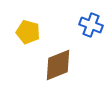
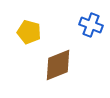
yellow pentagon: moved 1 px right
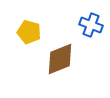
brown diamond: moved 2 px right, 6 px up
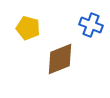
yellow pentagon: moved 1 px left, 4 px up
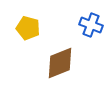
brown diamond: moved 4 px down
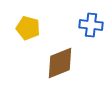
blue cross: rotated 15 degrees counterclockwise
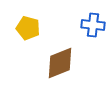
blue cross: moved 2 px right
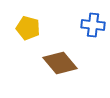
brown diamond: rotated 72 degrees clockwise
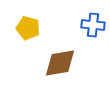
brown diamond: rotated 60 degrees counterclockwise
